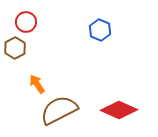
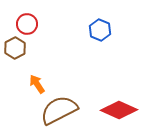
red circle: moved 1 px right, 2 px down
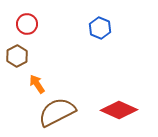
blue hexagon: moved 2 px up
brown hexagon: moved 2 px right, 8 px down
brown semicircle: moved 2 px left, 2 px down
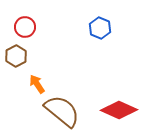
red circle: moved 2 px left, 3 px down
brown hexagon: moved 1 px left
brown semicircle: moved 5 px right, 1 px up; rotated 66 degrees clockwise
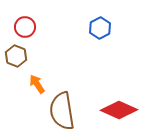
blue hexagon: rotated 10 degrees clockwise
brown hexagon: rotated 10 degrees counterclockwise
brown semicircle: rotated 138 degrees counterclockwise
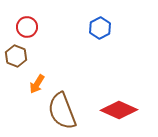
red circle: moved 2 px right
orange arrow: rotated 114 degrees counterclockwise
brown semicircle: rotated 12 degrees counterclockwise
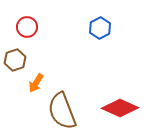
brown hexagon: moved 1 px left, 4 px down; rotated 20 degrees clockwise
orange arrow: moved 1 px left, 1 px up
red diamond: moved 1 px right, 2 px up
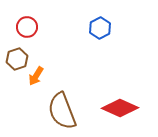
brown hexagon: moved 2 px right, 1 px up
orange arrow: moved 7 px up
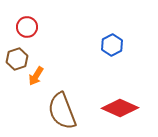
blue hexagon: moved 12 px right, 17 px down
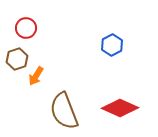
red circle: moved 1 px left, 1 px down
brown semicircle: moved 2 px right
